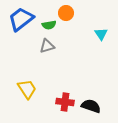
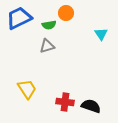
blue trapezoid: moved 2 px left, 1 px up; rotated 12 degrees clockwise
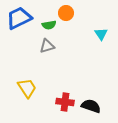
yellow trapezoid: moved 1 px up
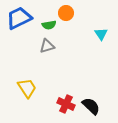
red cross: moved 1 px right, 2 px down; rotated 18 degrees clockwise
black semicircle: rotated 24 degrees clockwise
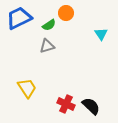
green semicircle: rotated 24 degrees counterclockwise
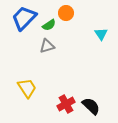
blue trapezoid: moved 5 px right; rotated 20 degrees counterclockwise
red cross: rotated 36 degrees clockwise
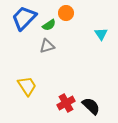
yellow trapezoid: moved 2 px up
red cross: moved 1 px up
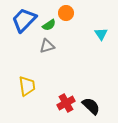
blue trapezoid: moved 2 px down
yellow trapezoid: rotated 25 degrees clockwise
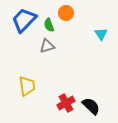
green semicircle: rotated 104 degrees clockwise
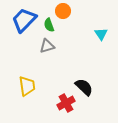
orange circle: moved 3 px left, 2 px up
black semicircle: moved 7 px left, 19 px up
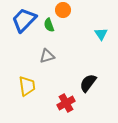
orange circle: moved 1 px up
gray triangle: moved 10 px down
black semicircle: moved 4 px right, 4 px up; rotated 96 degrees counterclockwise
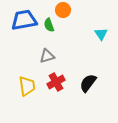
blue trapezoid: rotated 36 degrees clockwise
red cross: moved 10 px left, 21 px up
